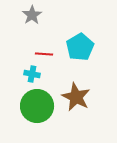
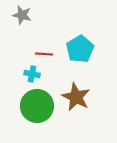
gray star: moved 10 px left; rotated 24 degrees counterclockwise
cyan pentagon: moved 2 px down
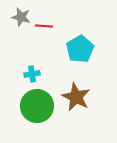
gray star: moved 1 px left, 2 px down
red line: moved 28 px up
cyan cross: rotated 21 degrees counterclockwise
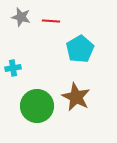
red line: moved 7 px right, 5 px up
cyan cross: moved 19 px left, 6 px up
